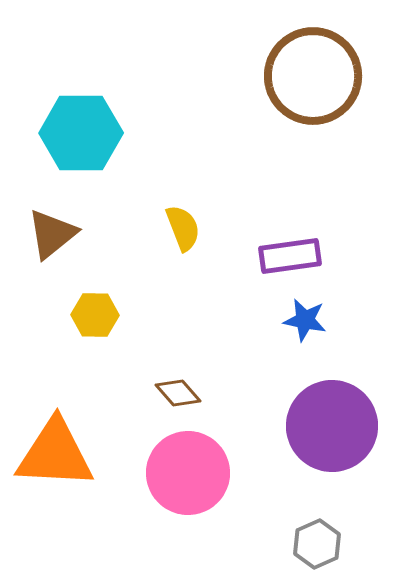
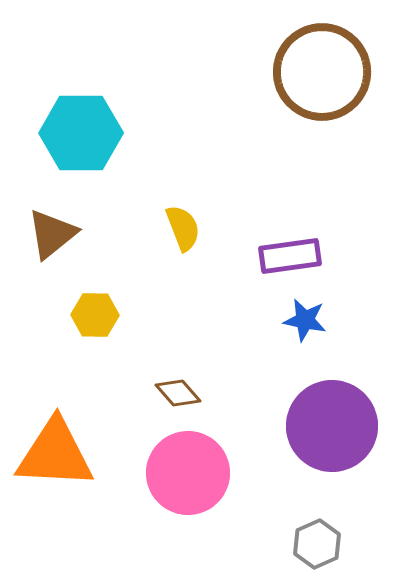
brown circle: moved 9 px right, 4 px up
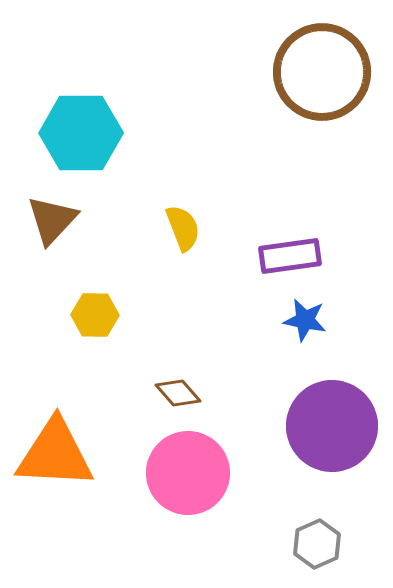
brown triangle: moved 14 px up; rotated 8 degrees counterclockwise
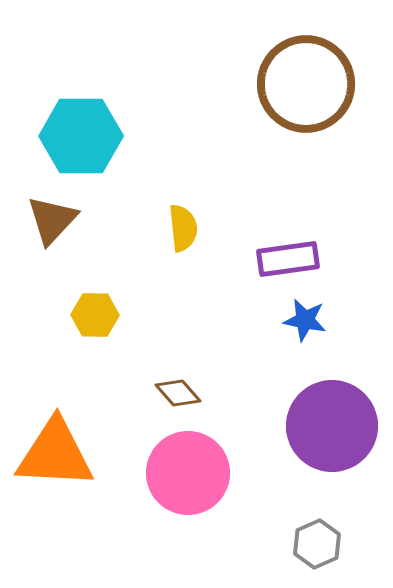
brown circle: moved 16 px left, 12 px down
cyan hexagon: moved 3 px down
yellow semicircle: rotated 15 degrees clockwise
purple rectangle: moved 2 px left, 3 px down
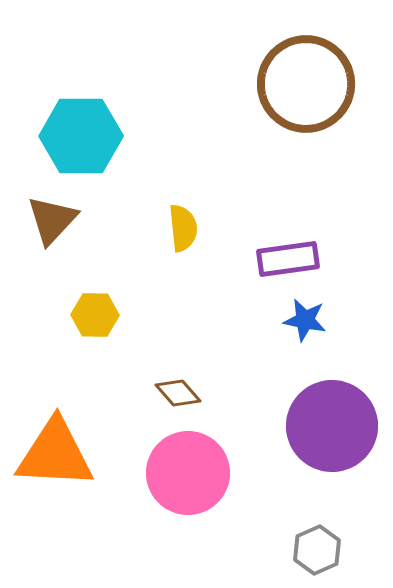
gray hexagon: moved 6 px down
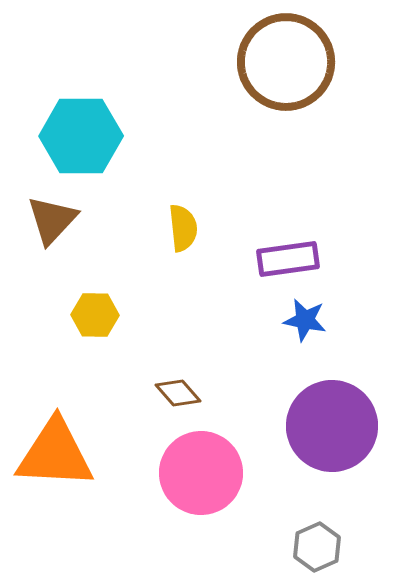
brown circle: moved 20 px left, 22 px up
pink circle: moved 13 px right
gray hexagon: moved 3 px up
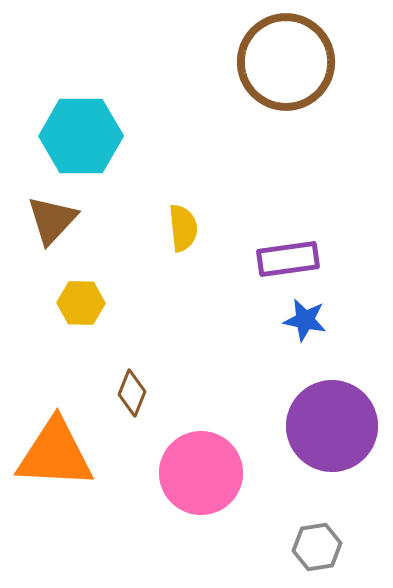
yellow hexagon: moved 14 px left, 12 px up
brown diamond: moved 46 px left; rotated 63 degrees clockwise
gray hexagon: rotated 15 degrees clockwise
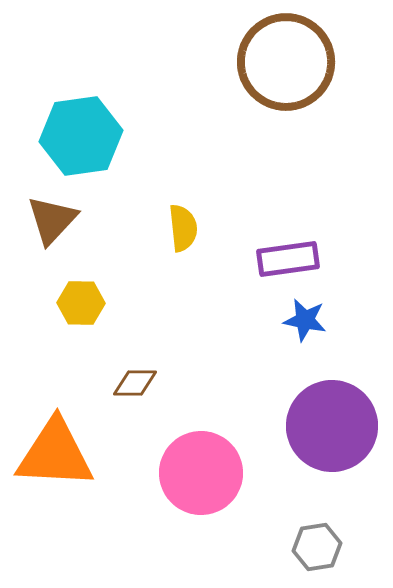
cyan hexagon: rotated 8 degrees counterclockwise
brown diamond: moved 3 px right, 10 px up; rotated 69 degrees clockwise
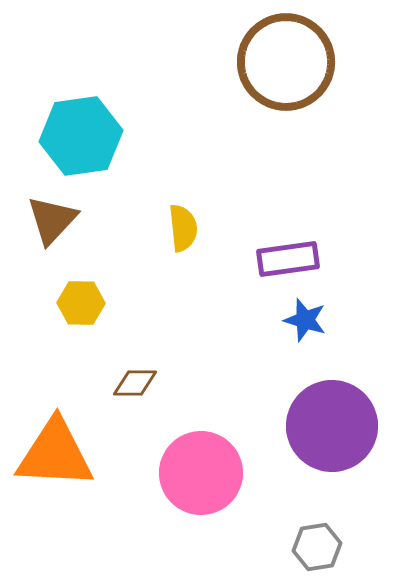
blue star: rotated 6 degrees clockwise
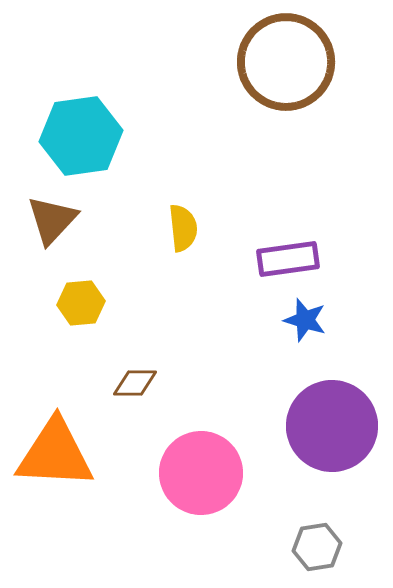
yellow hexagon: rotated 6 degrees counterclockwise
